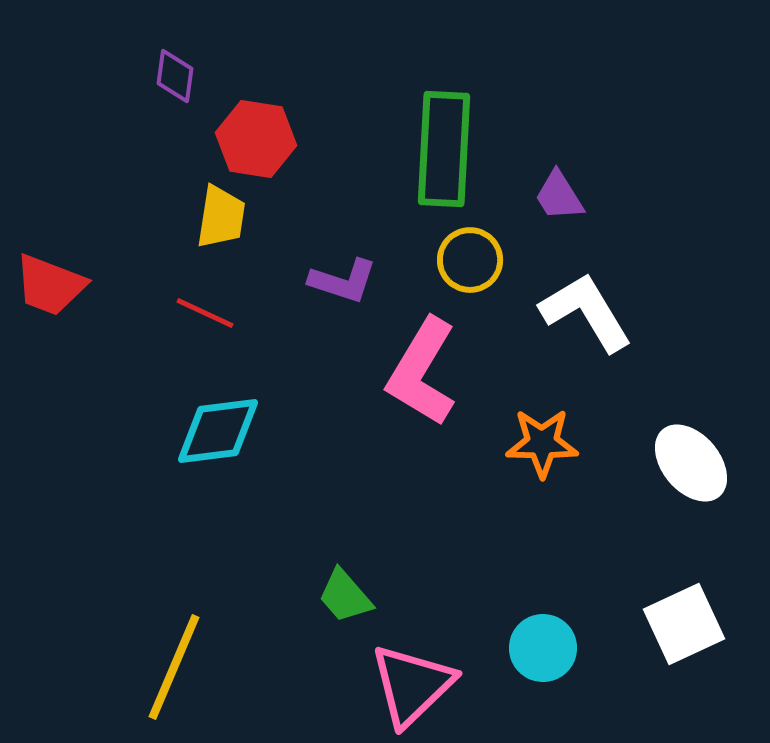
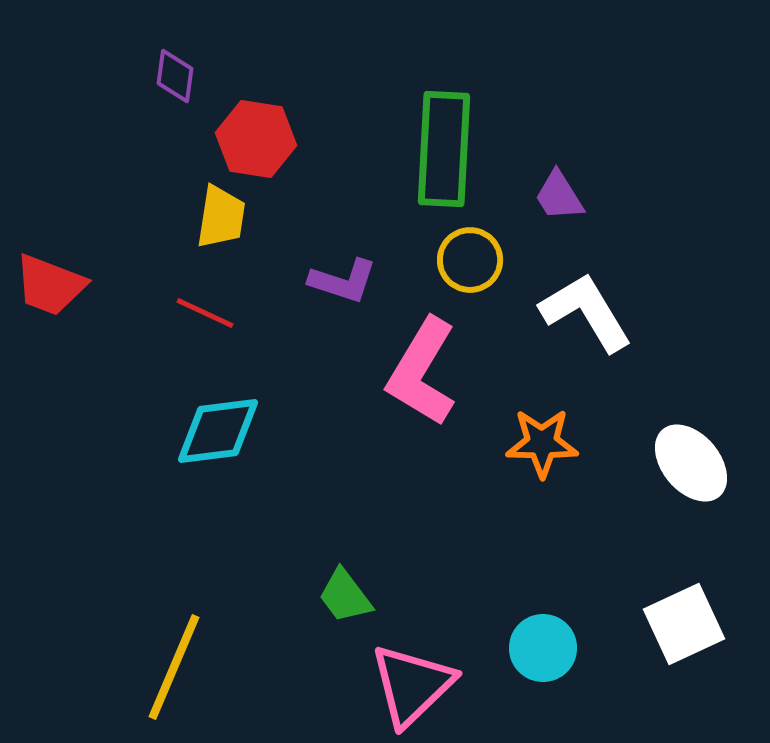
green trapezoid: rotated 4 degrees clockwise
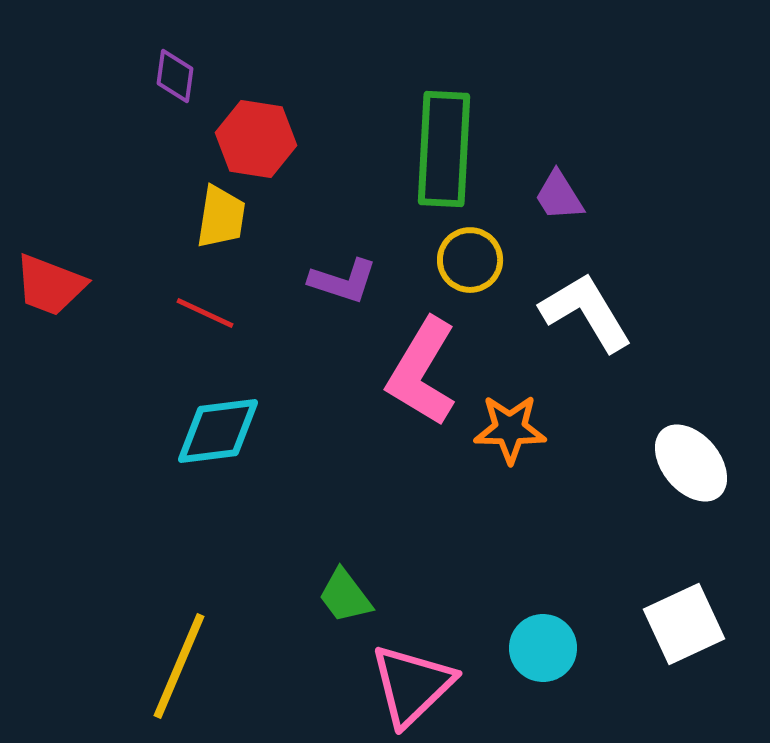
orange star: moved 32 px left, 14 px up
yellow line: moved 5 px right, 1 px up
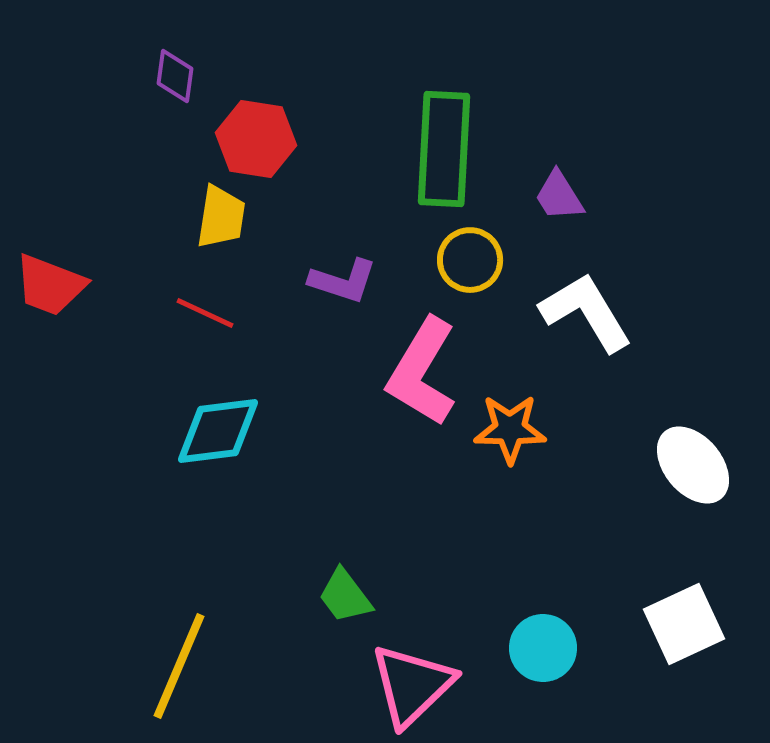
white ellipse: moved 2 px right, 2 px down
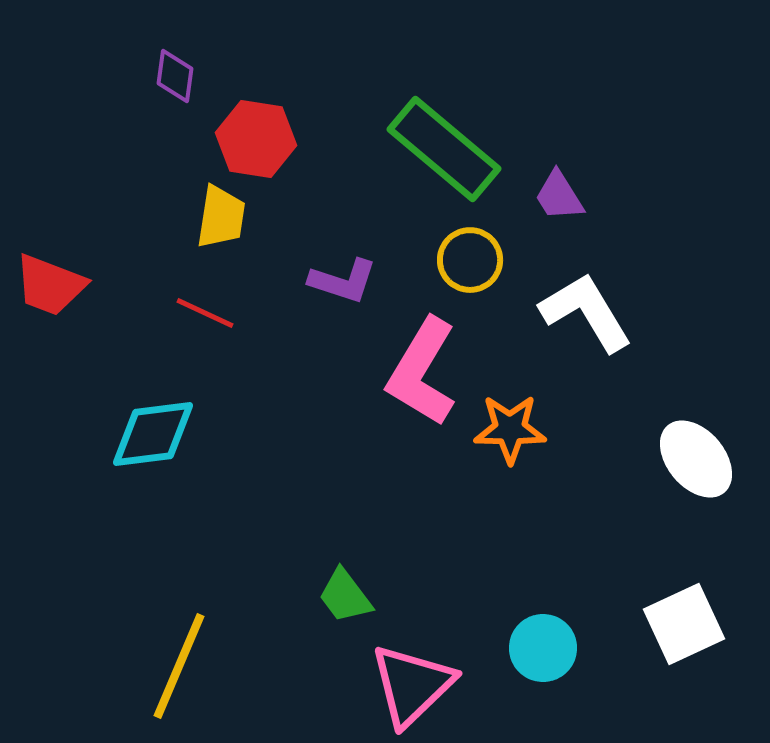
green rectangle: rotated 53 degrees counterclockwise
cyan diamond: moved 65 px left, 3 px down
white ellipse: moved 3 px right, 6 px up
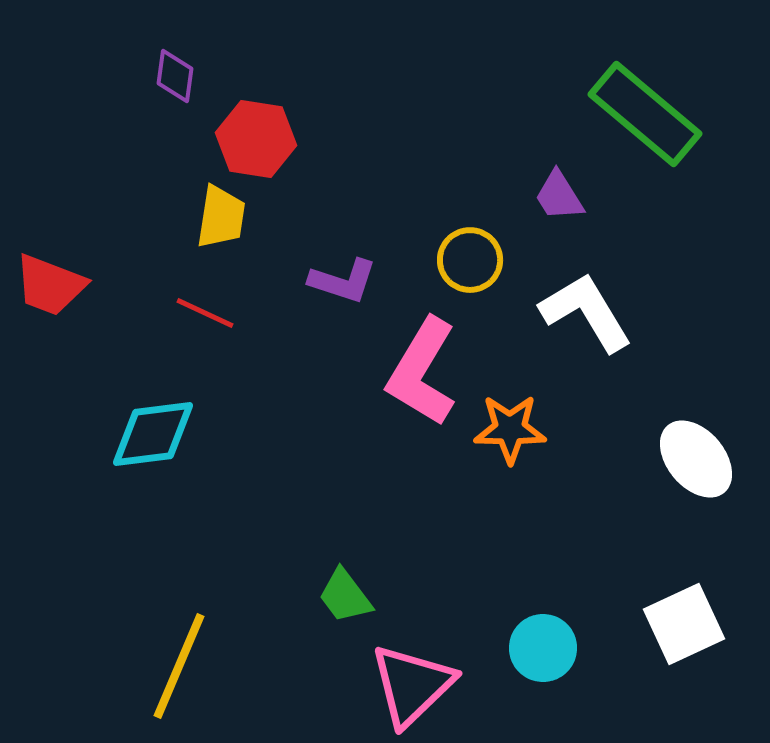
green rectangle: moved 201 px right, 35 px up
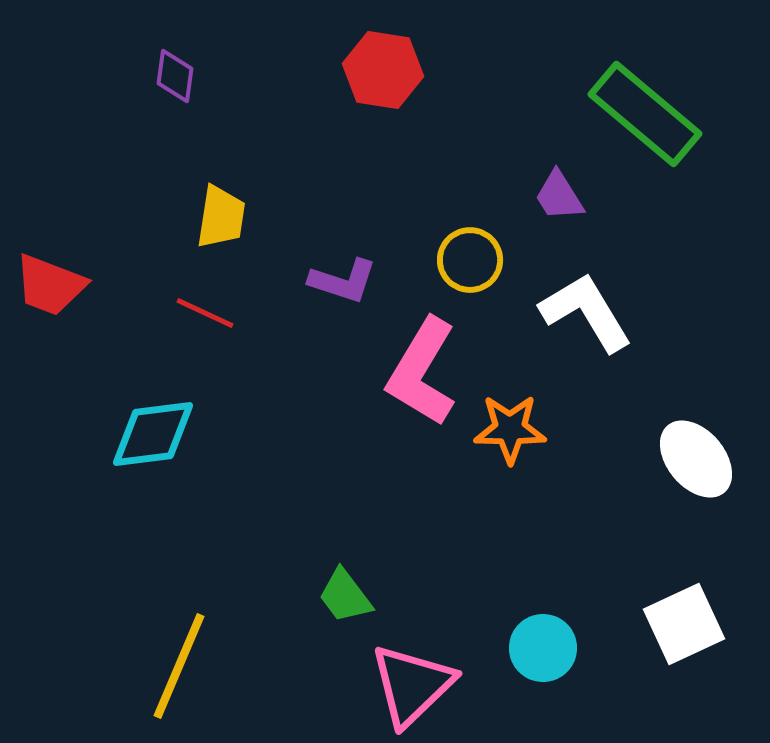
red hexagon: moved 127 px right, 69 px up
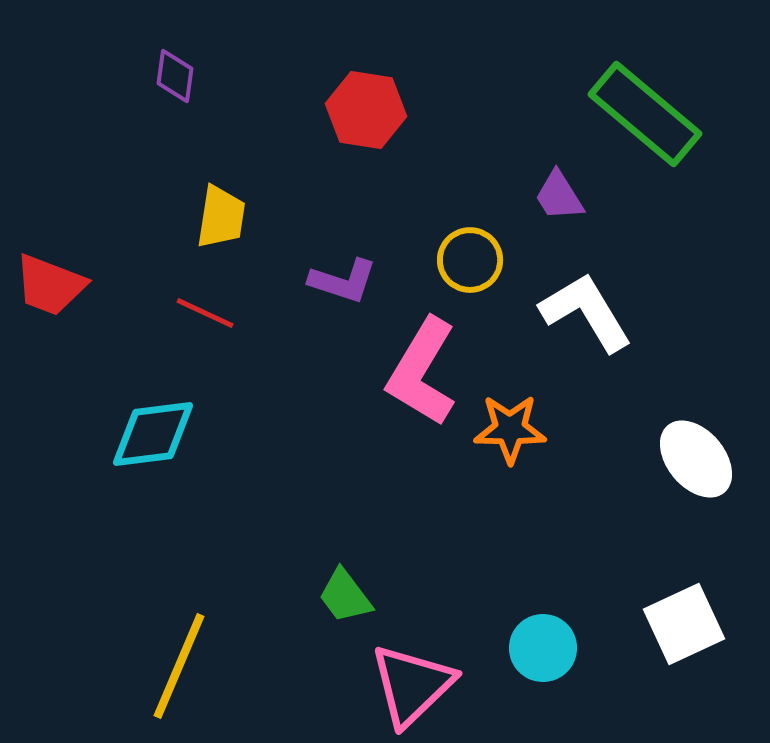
red hexagon: moved 17 px left, 40 px down
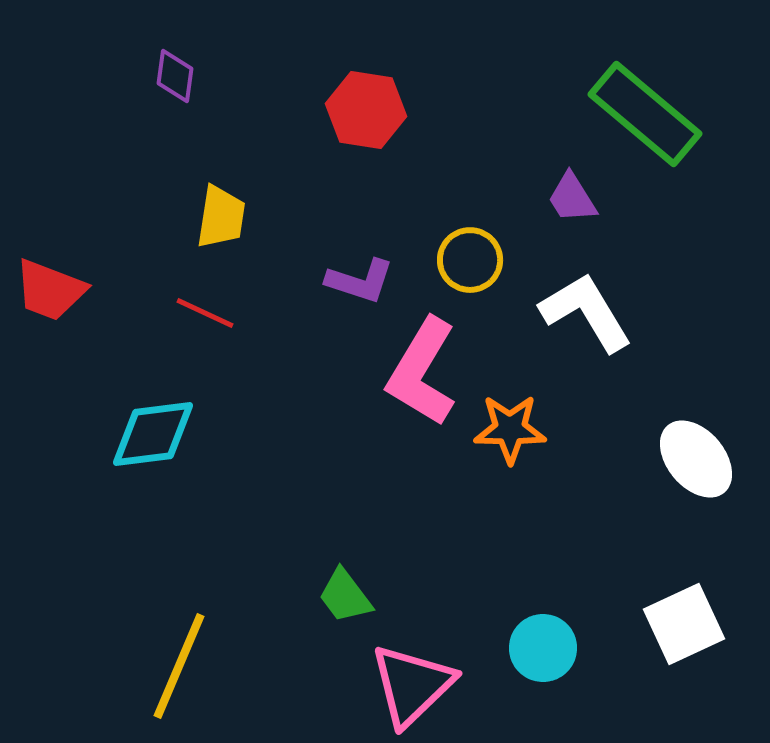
purple trapezoid: moved 13 px right, 2 px down
purple L-shape: moved 17 px right
red trapezoid: moved 5 px down
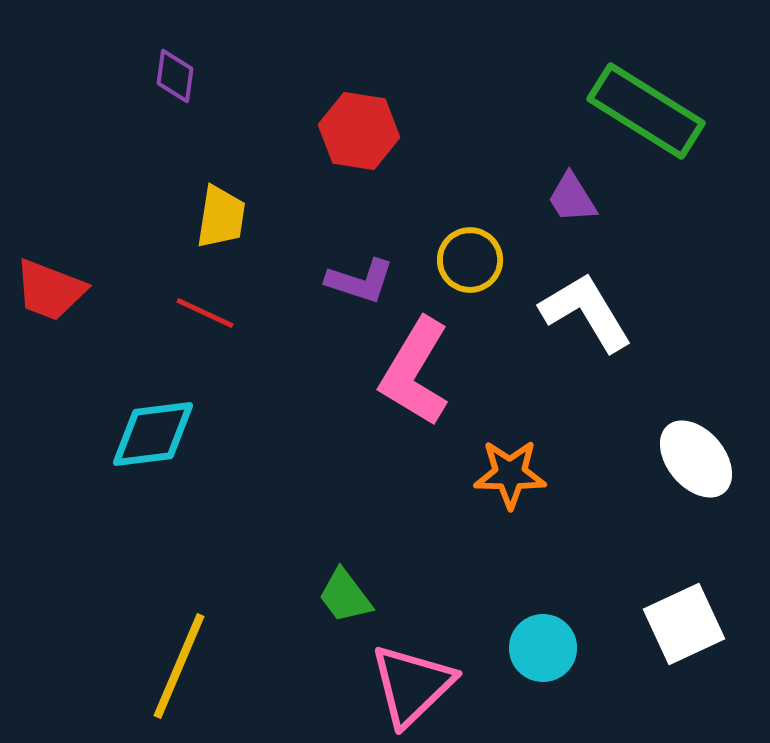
red hexagon: moved 7 px left, 21 px down
green rectangle: moved 1 px right, 3 px up; rotated 8 degrees counterclockwise
pink L-shape: moved 7 px left
orange star: moved 45 px down
